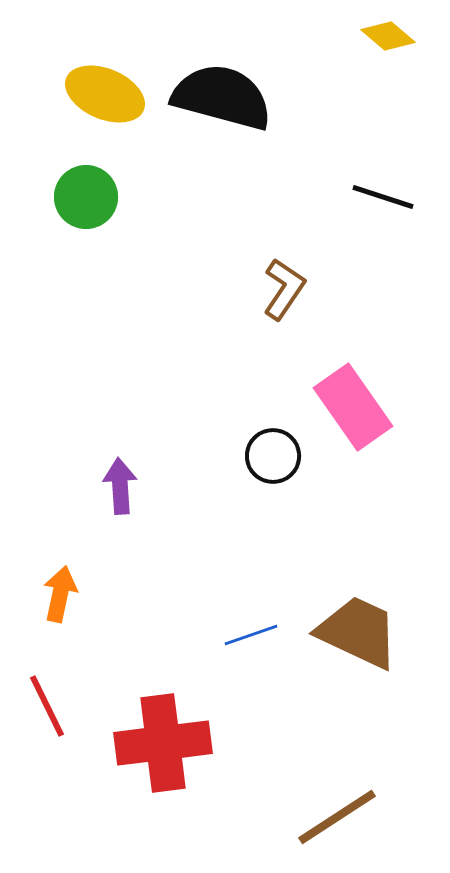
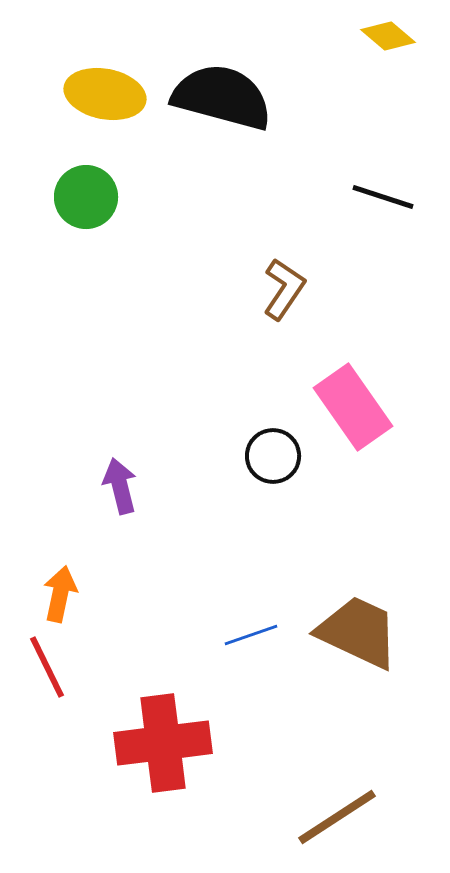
yellow ellipse: rotated 12 degrees counterclockwise
purple arrow: rotated 10 degrees counterclockwise
red line: moved 39 px up
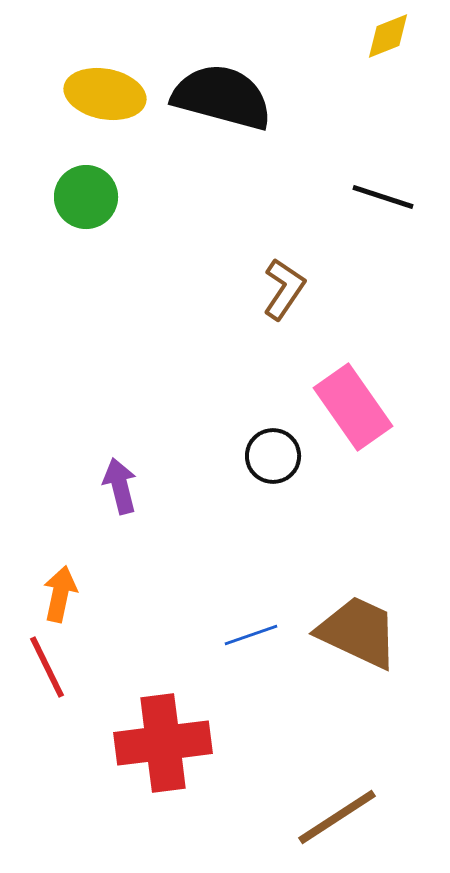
yellow diamond: rotated 62 degrees counterclockwise
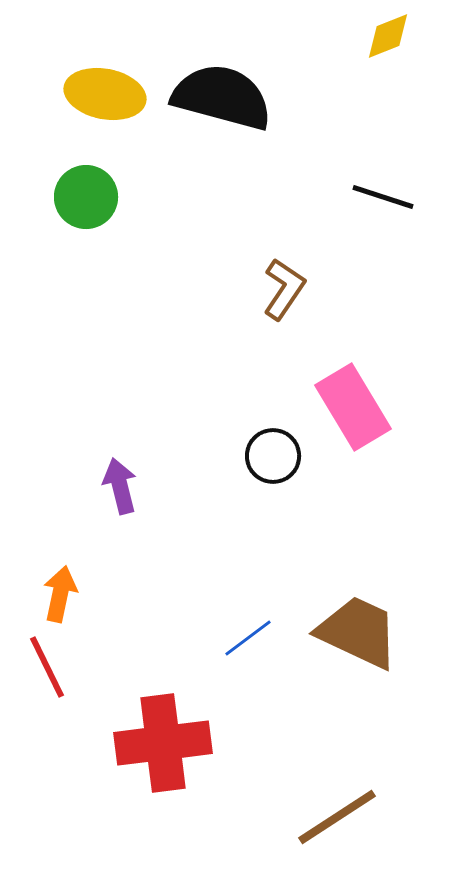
pink rectangle: rotated 4 degrees clockwise
blue line: moved 3 px left, 3 px down; rotated 18 degrees counterclockwise
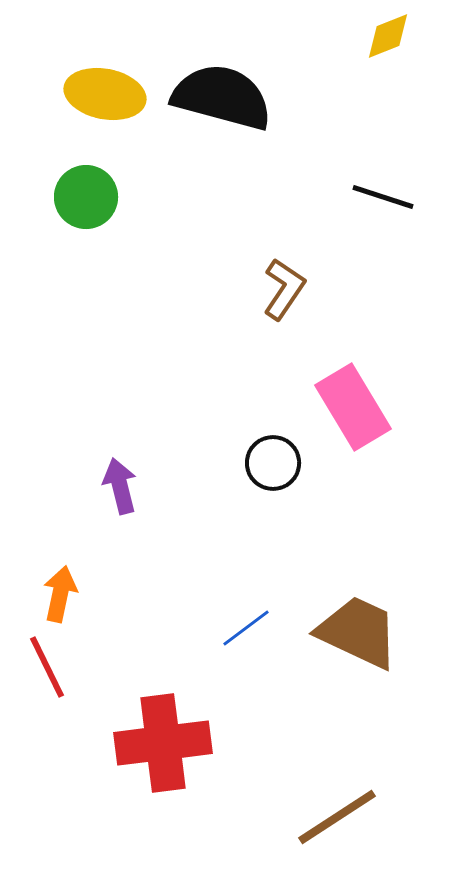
black circle: moved 7 px down
blue line: moved 2 px left, 10 px up
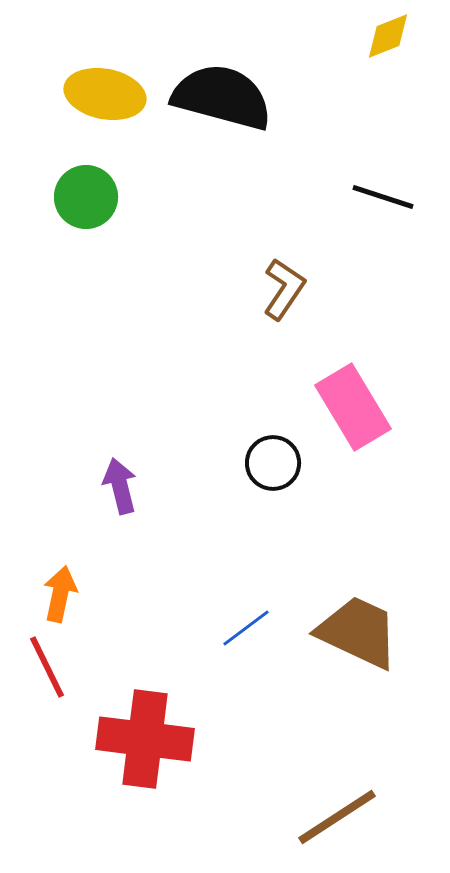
red cross: moved 18 px left, 4 px up; rotated 14 degrees clockwise
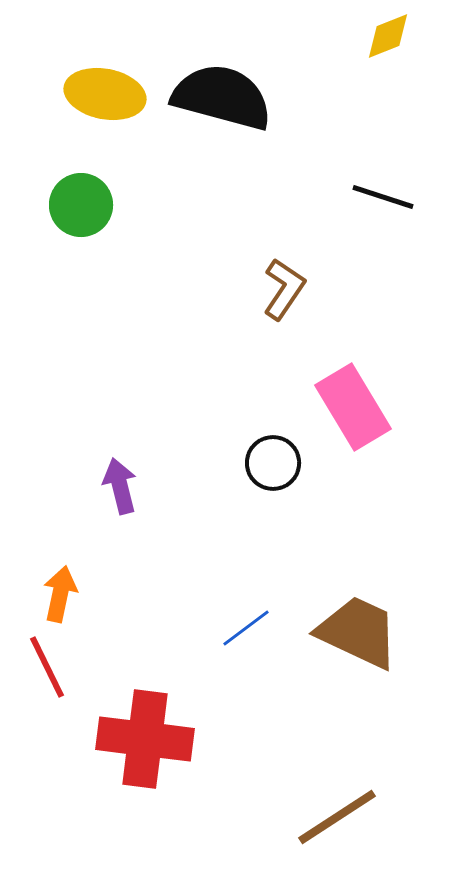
green circle: moved 5 px left, 8 px down
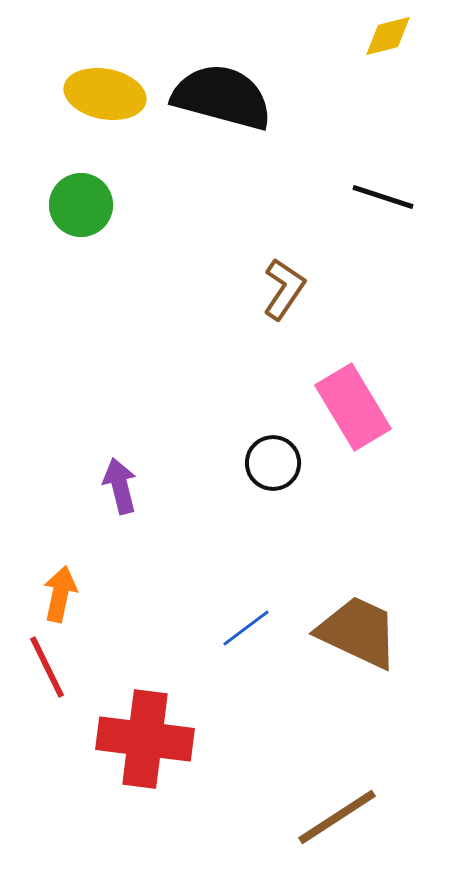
yellow diamond: rotated 8 degrees clockwise
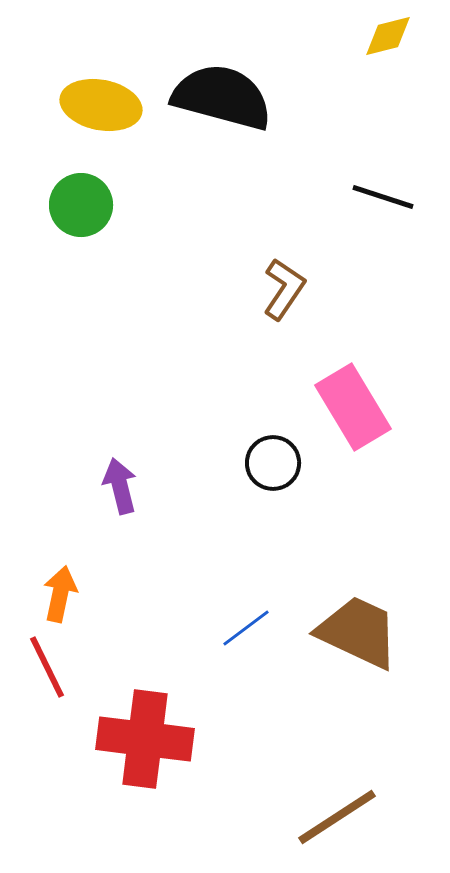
yellow ellipse: moved 4 px left, 11 px down
